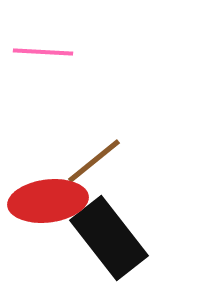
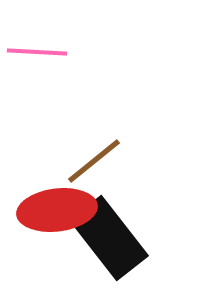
pink line: moved 6 px left
red ellipse: moved 9 px right, 9 px down
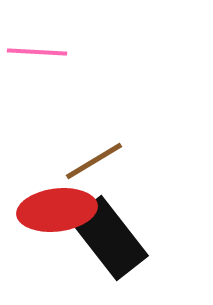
brown line: rotated 8 degrees clockwise
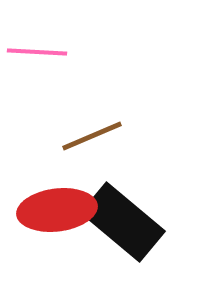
brown line: moved 2 px left, 25 px up; rotated 8 degrees clockwise
black rectangle: moved 14 px right, 16 px up; rotated 12 degrees counterclockwise
